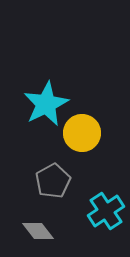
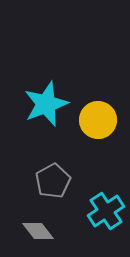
cyan star: rotated 6 degrees clockwise
yellow circle: moved 16 px right, 13 px up
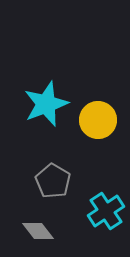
gray pentagon: rotated 12 degrees counterclockwise
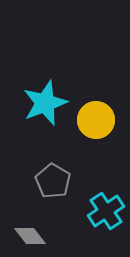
cyan star: moved 1 px left, 1 px up
yellow circle: moved 2 px left
gray diamond: moved 8 px left, 5 px down
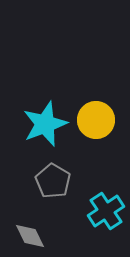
cyan star: moved 21 px down
gray diamond: rotated 12 degrees clockwise
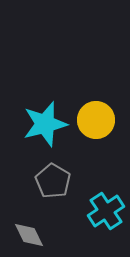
cyan star: rotated 6 degrees clockwise
gray diamond: moved 1 px left, 1 px up
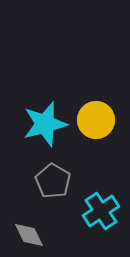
cyan cross: moved 5 px left
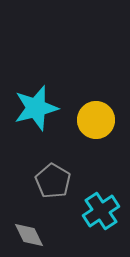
cyan star: moved 9 px left, 16 px up
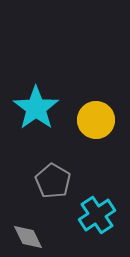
cyan star: rotated 21 degrees counterclockwise
cyan cross: moved 4 px left, 4 px down
gray diamond: moved 1 px left, 2 px down
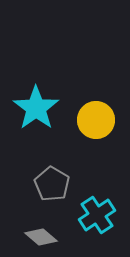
gray pentagon: moved 1 px left, 3 px down
gray diamond: moved 13 px right; rotated 24 degrees counterclockwise
